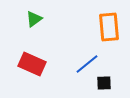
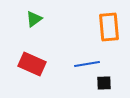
blue line: rotated 30 degrees clockwise
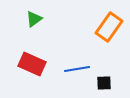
orange rectangle: rotated 40 degrees clockwise
blue line: moved 10 px left, 5 px down
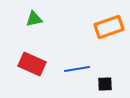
green triangle: rotated 24 degrees clockwise
orange rectangle: rotated 36 degrees clockwise
black square: moved 1 px right, 1 px down
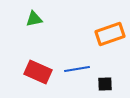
orange rectangle: moved 1 px right, 7 px down
red rectangle: moved 6 px right, 8 px down
